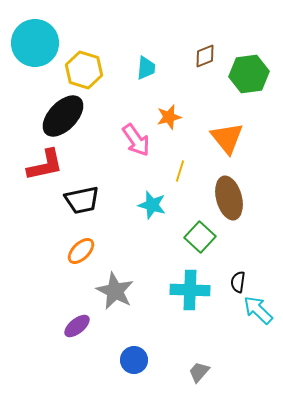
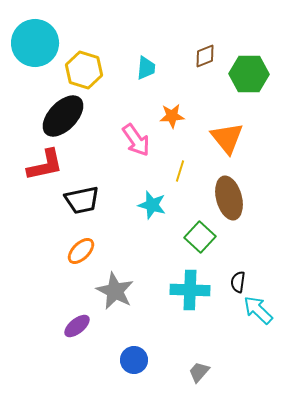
green hexagon: rotated 9 degrees clockwise
orange star: moved 3 px right, 1 px up; rotated 10 degrees clockwise
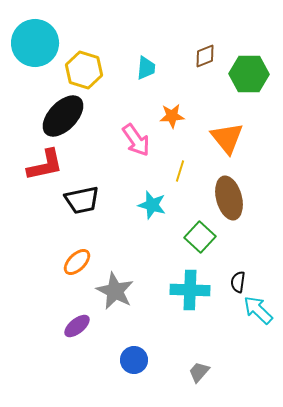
orange ellipse: moved 4 px left, 11 px down
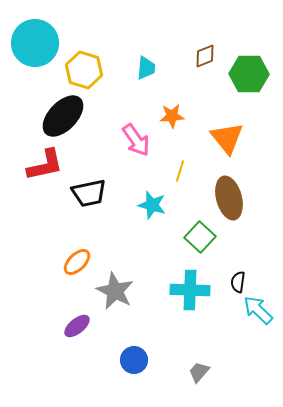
black trapezoid: moved 7 px right, 7 px up
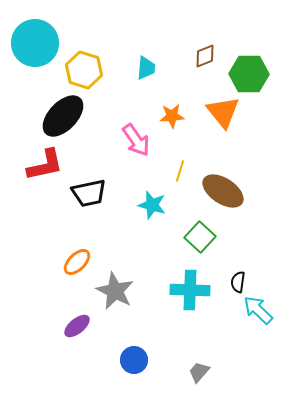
orange triangle: moved 4 px left, 26 px up
brown ellipse: moved 6 px left, 7 px up; rotated 42 degrees counterclockwise
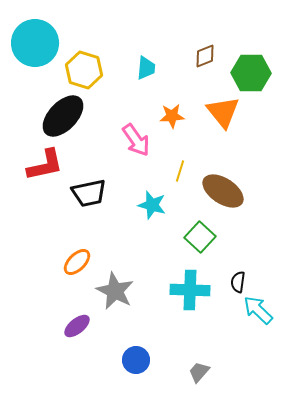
green hexagon: moved 2 px right, 1 px up
blue circle: moved 2 px right
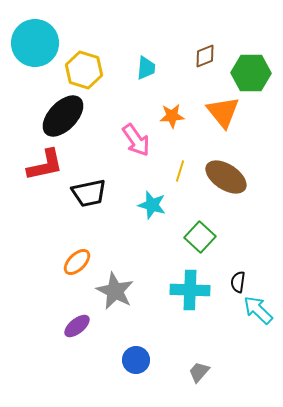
brown ellipse: moved 3 px right, 14 px up
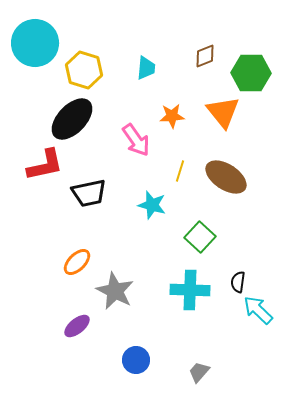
black ellipse: moved 9 px right, 3 px down
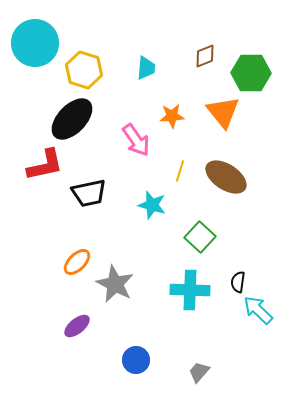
gray star: moved 7 px up
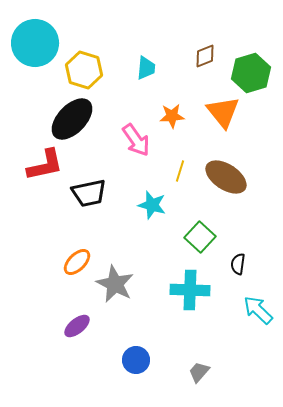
green hexagon: rotated 18 degrees counterclockwise
black semicircle: moved 18 px up
